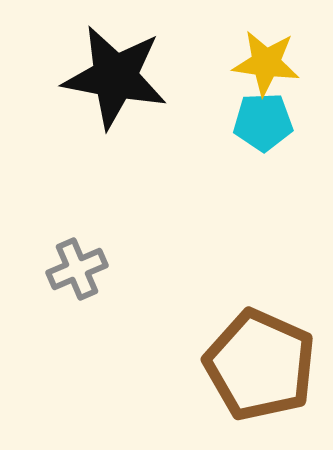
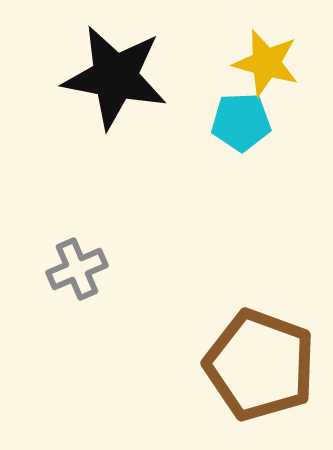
yellow star: rotated 8 degrees clockwise
cyan pentagon: moved 22 px left
brown pentagon: rotated 4 degrees counterclockwise
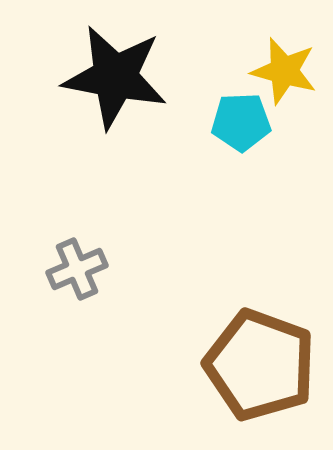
yellow star: moved 18 px right, 8 px down
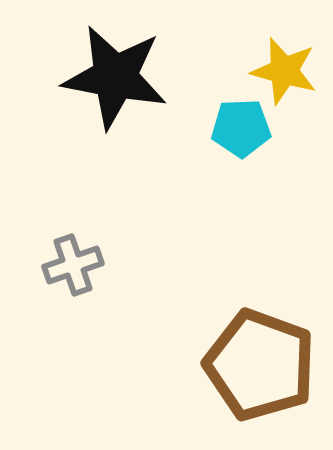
cyan pentagon: moved 6 px down
gray cross: moved 4 px left, 4 px up; rotated 4 degrees clockwise
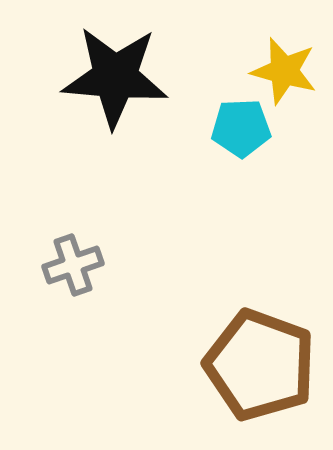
black star: rotated 6 degrees counterclockwise
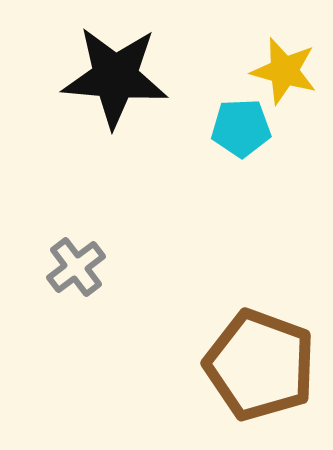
gray cross: moved 3 px right, 2 px down; rotated 18 degrees counterclockwise
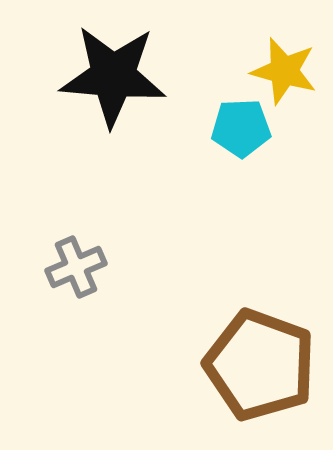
black star: moved 2 px left, 1 px up
gray cross: rotated 14 degrees clockwise
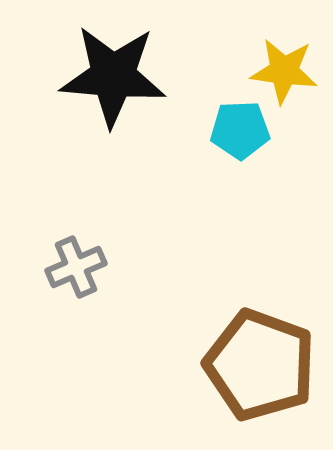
yellow star: rotated 8 degrees counterclockwise
cyan pentagon: moved 1 px left, 2 px down
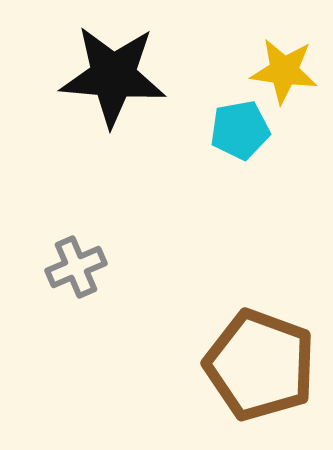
cyan pentagon: rotated 8 degrees counterclockwise
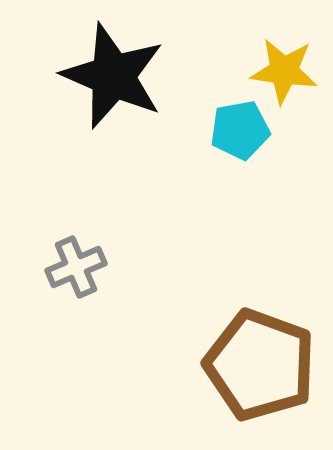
black star: rotated 18 degrees clockwise
